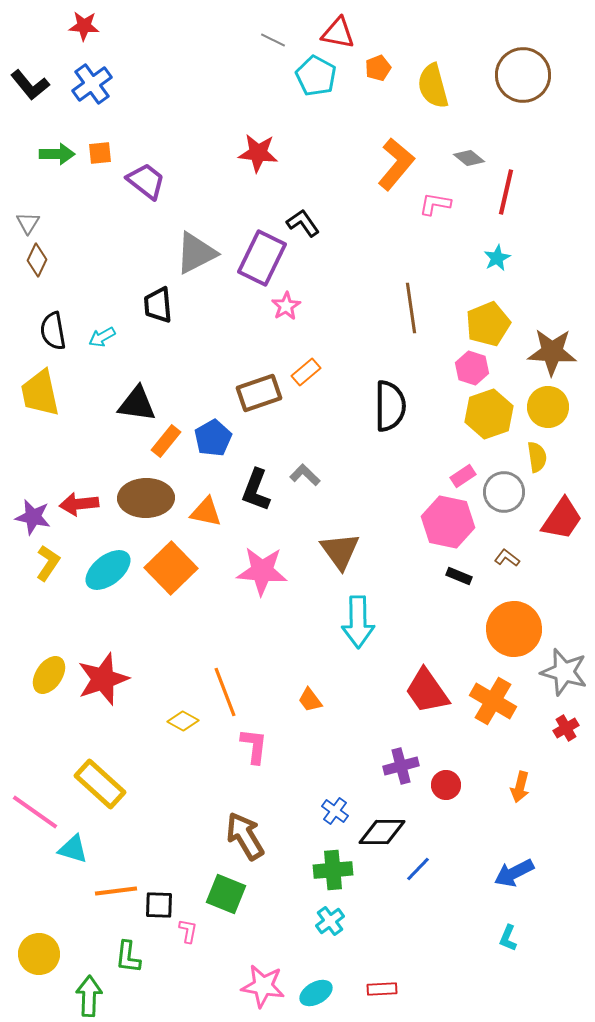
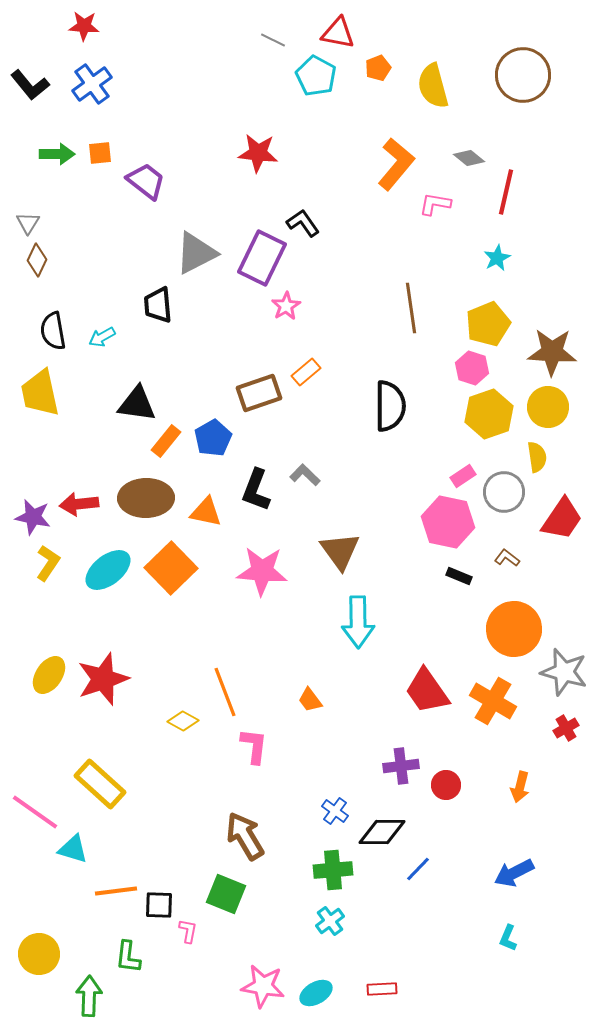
purple cross at (401, 766): rotated 8 degrees clockwise
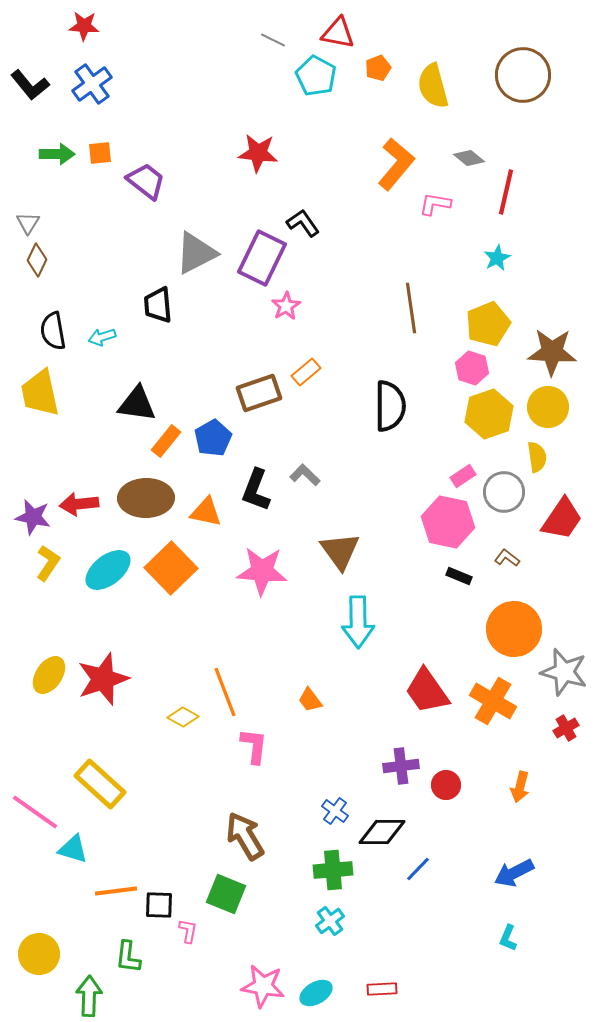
cyan arrow at (102, 337): rotated 12 degrees clockwise
yellow diamond at (183, 721): moved 4 px up
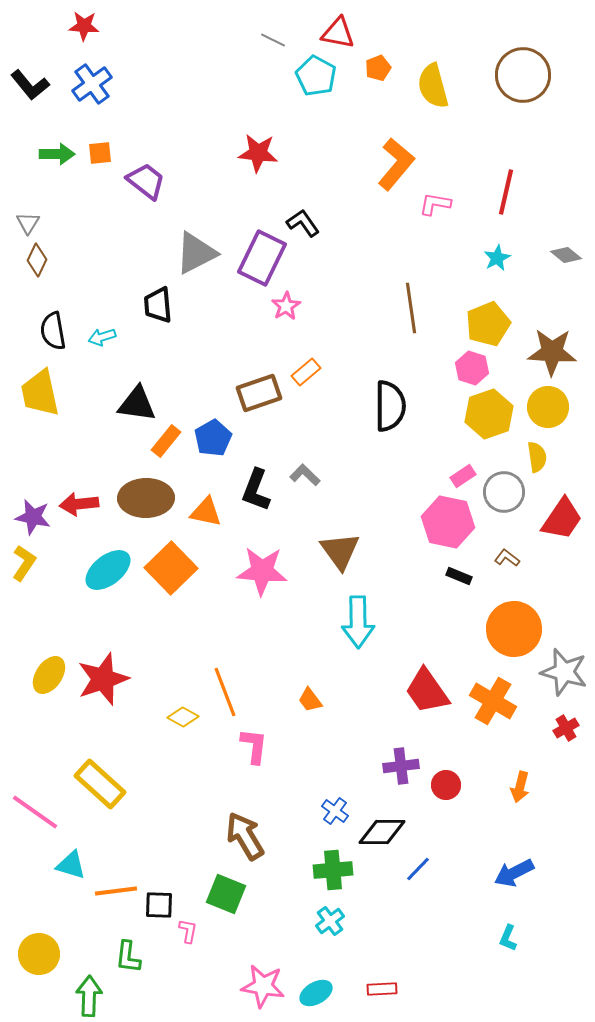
gray diamond at (469, 158): moved 97 px right, 97 px down
yellow L-shape at (48, 563): moved 24 px left
cyan triangle at (73, 849): moved 2 px left, 16 px down
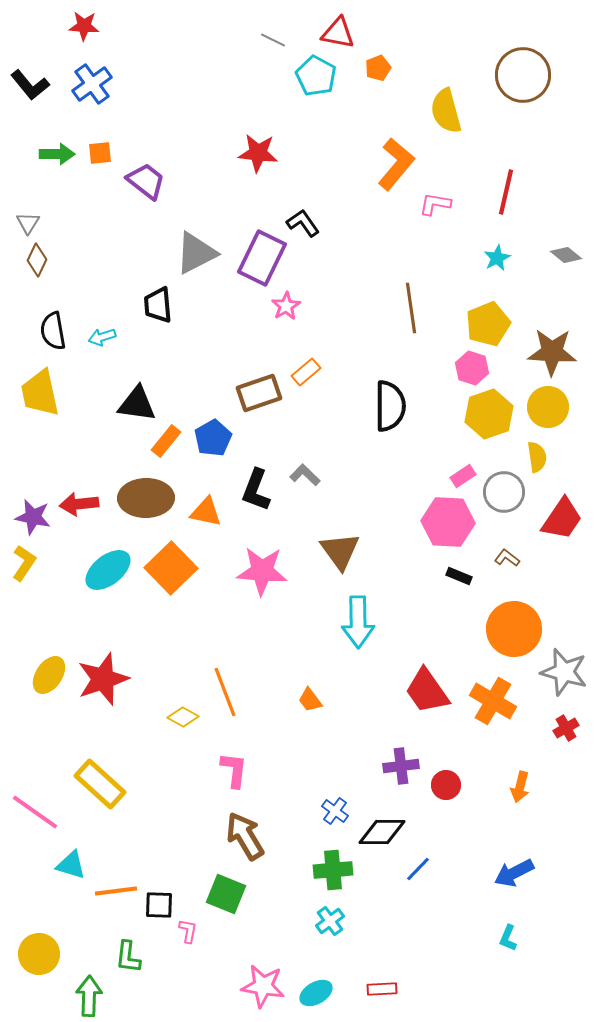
yellow semicircle at (433, 86): moved 13 px right, 25 px down
pink hexagon at (448, 522): rotated 9 degrees counterclockwise
pink L-shape at (254, 746): moved 20 px left, 24 px down
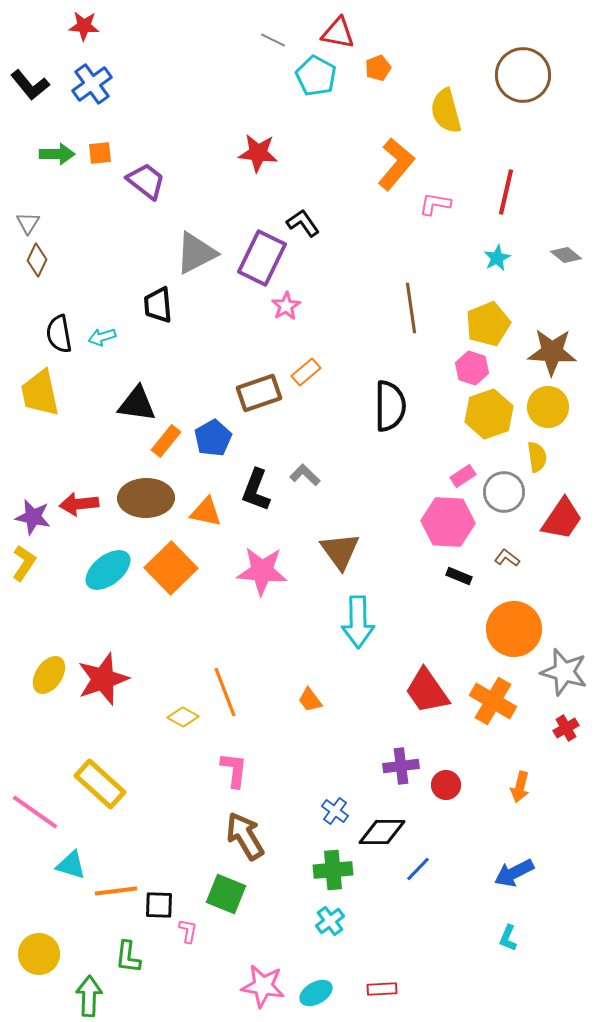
black semicircle at (53, 331): moved 6 px right, 3 px down
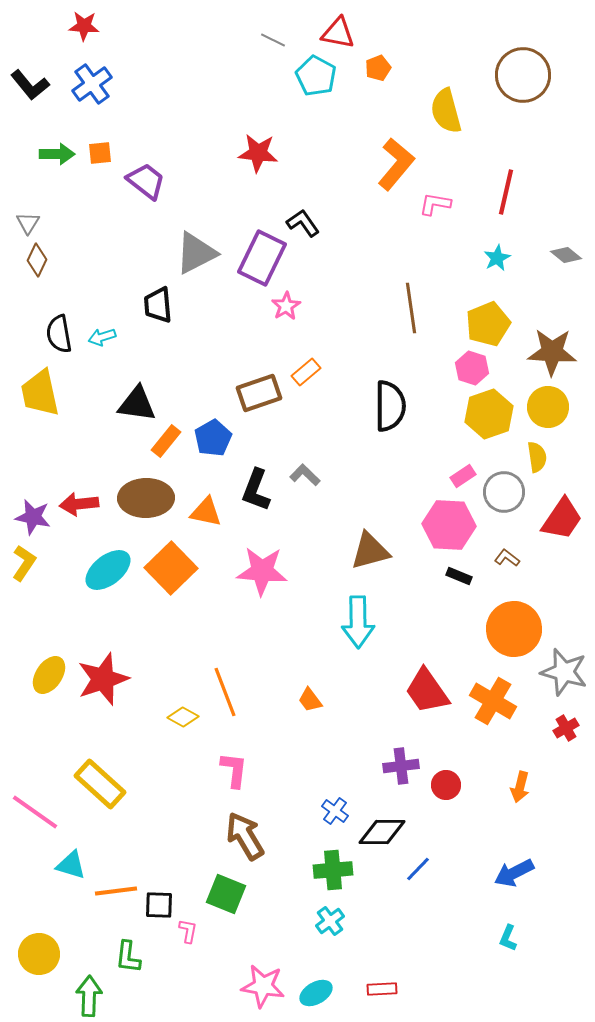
pink hexagon at (448, 522): moved 1 px right, 3 px down
brown triangle at (340, 551): moved 30 px right; rotated 51 degrees clockwise
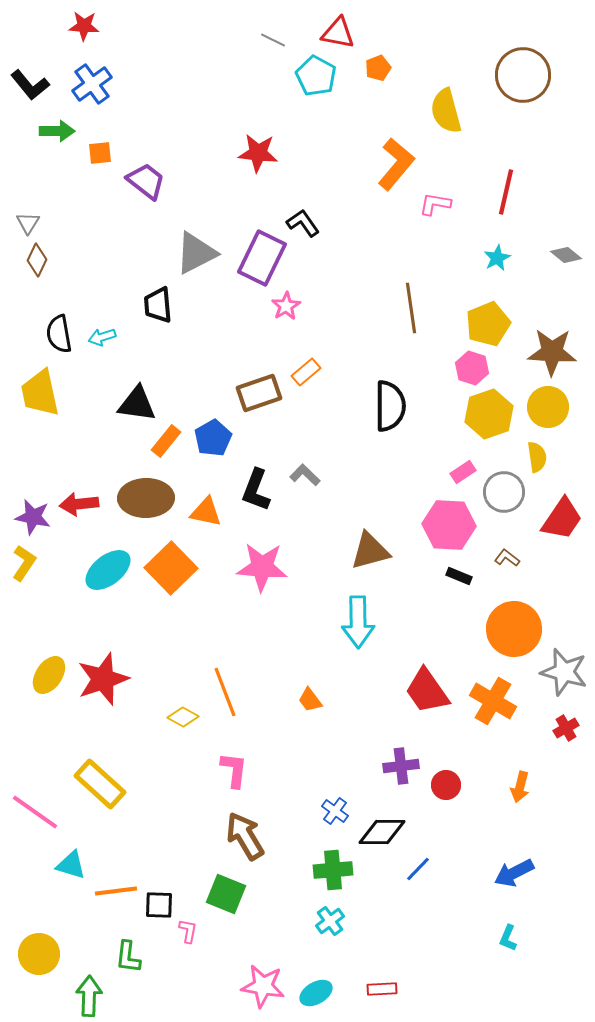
green arrow at (57, 154): moved 23 px up
pink rectangle at (463, 476): moved 4 px up
pink star at (262, 571): moved 4 px up
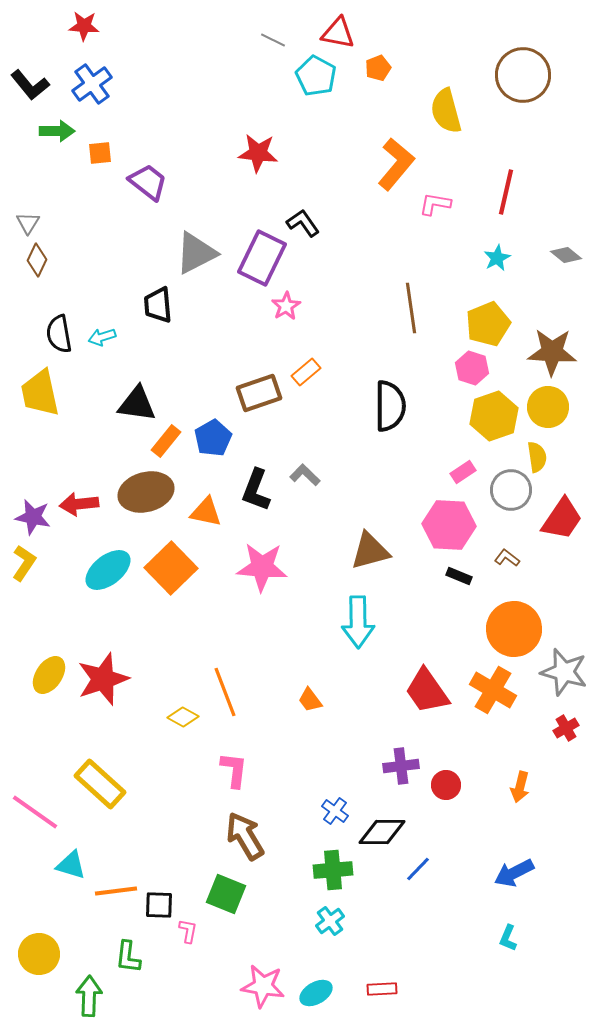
purple trapezoid at (146, 181): moved 2 px right, 1 px down
yellow hexagon at (489, 414): moved 5 px right, 2 px down
gray circle at (504, 492): moved 7 px right, 2 px up
brown ellipse at (146, 498): moved 6 px up; rotated 14 degrees counterclockwise
orange cross at (493, 701): moved 11 px up
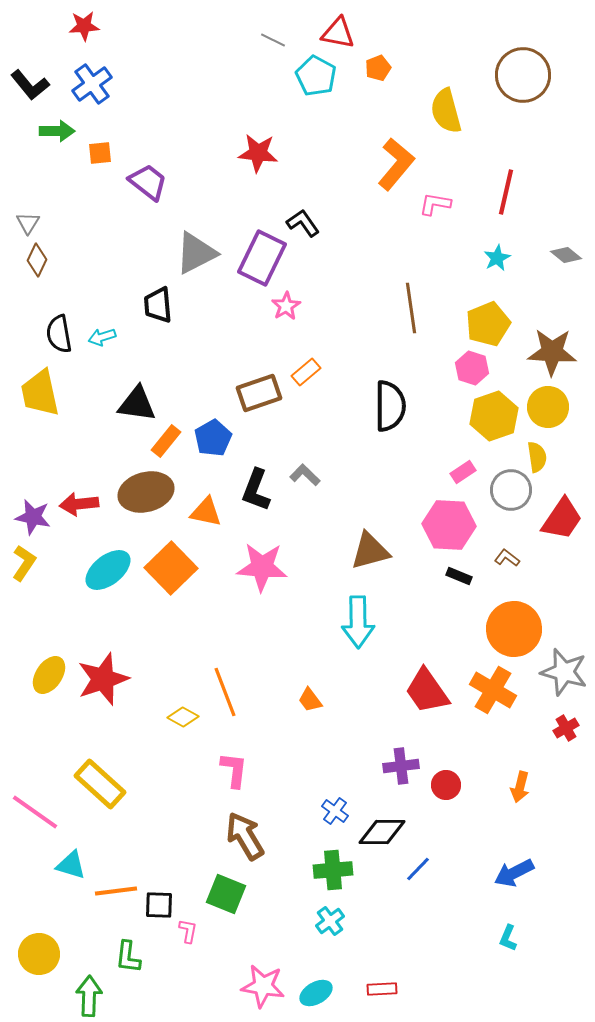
red star at (84, 26): rotated 8 degrees counterclockwise
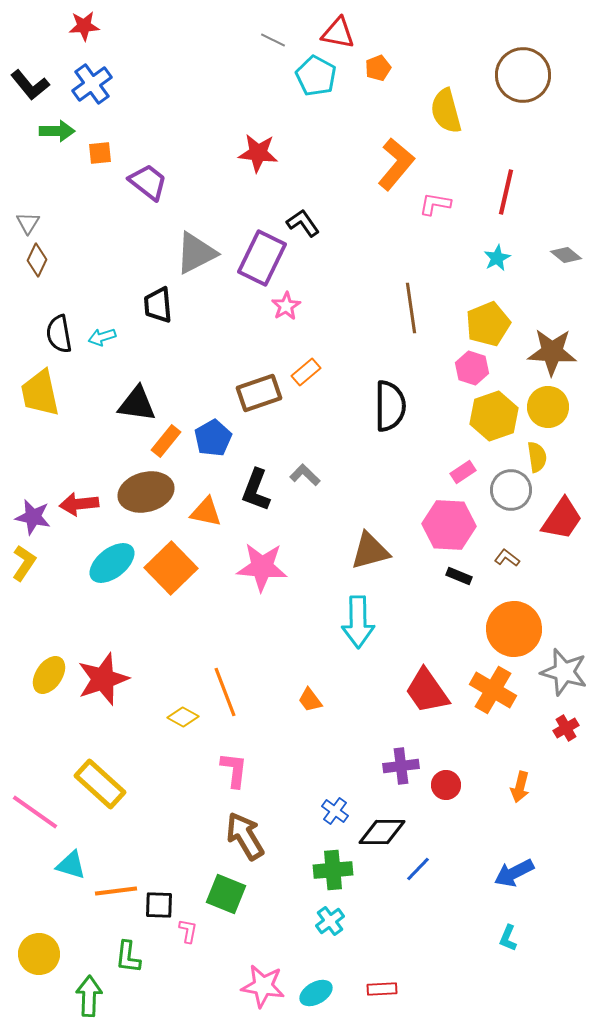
cyan ellipse at (108, 570): moved 4 px right, 7 px up
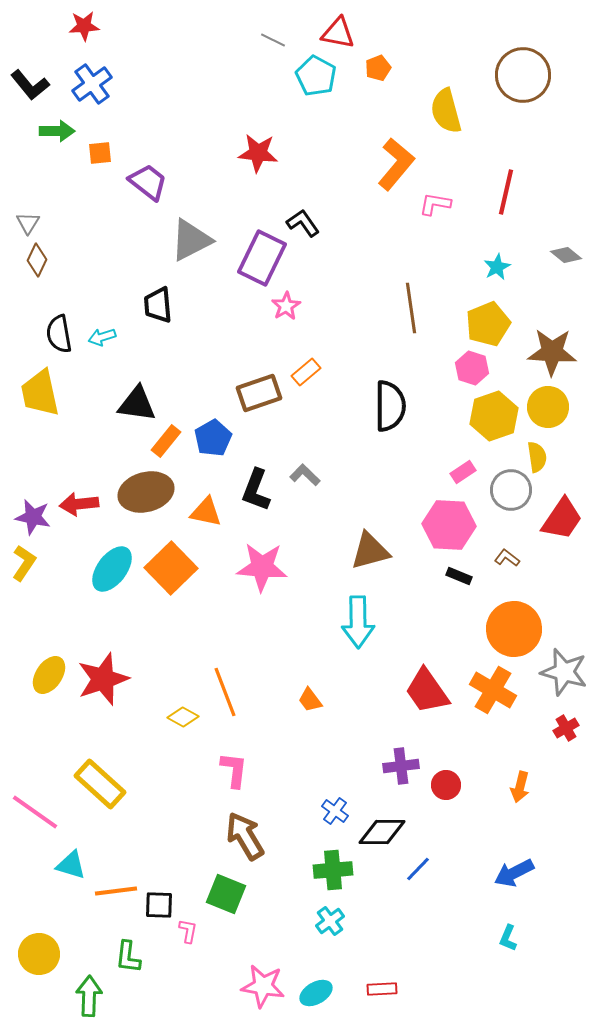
gray triangle at (196, 253): moved 5 px left, 13 px up
cyan star at (497, 258): moved 9 px down
cyan ellipse at (112, 563): moved 6 px down; rotated 15 degrees counterclockwise
